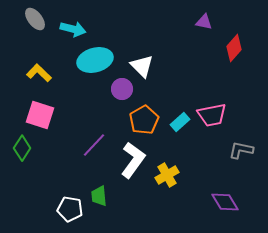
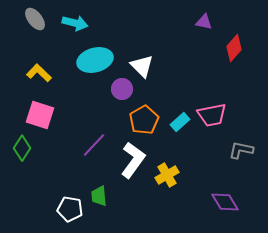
cyan arrow: moved 2 px right, 6 px up
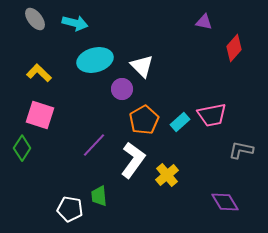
yellow cross: rotated 10 degrees counterclockwise
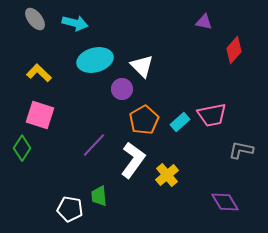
red diamond: moved 2 px down
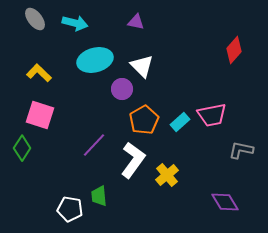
purple triangle: moved 68 px left
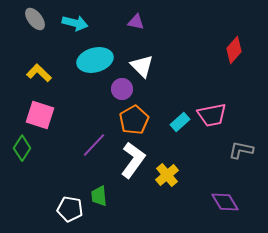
orange pentagon: moved 10 px left
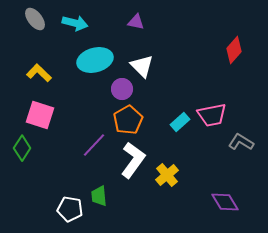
orange pentagon: moved 6 px left
gray L-shape: moved 8 px up; rotated 20 degrees clockwise
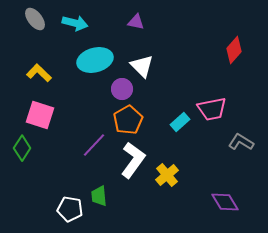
pink trapezoid: moved 6 px up
